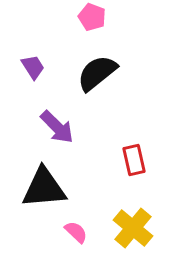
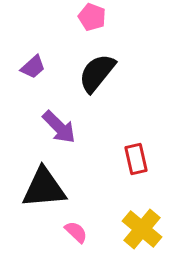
purple trapezoid: rotated 80 degrees clockwise
black semicircle: rotated 12 degrees counterclockwise
purple arrow: moved 2 px right
red rectangle: moved 2 px right, 1 px up
yellow cross: moved 9 px right, 1 px down
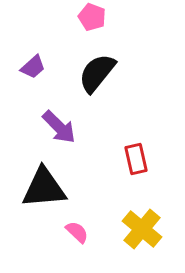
pink semicircle: moved 1 px right
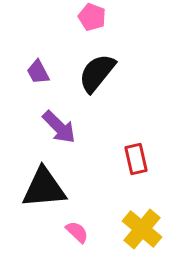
purple trapezoid: moved 5 px right, 5 px down; rotated 104 degrees clockwise
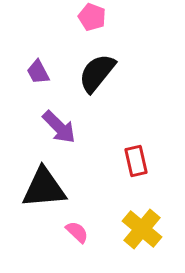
red rectangle: moved 2 px down
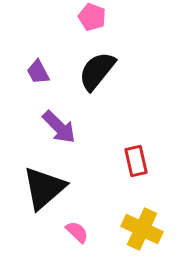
black semicircle: moved 2 px up
black triangle: rotated 36 degrees counterclockwise
yellow cross: rotated 15 degrees counterclockwise
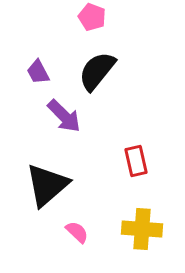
purple arrow: moved 5 px right, 11 px up
black triangle: moved 3 px right, 3 px up
yellow cross: rotated 21 degrees counterclockwise
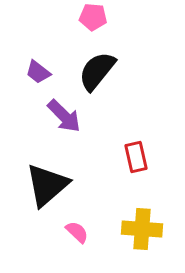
pink pentagon: moved 1 px right; rotated 16 degrees counterclockwise
purple trapezoid: rotated 24 degrees counterclockwise
red rectangle: moved 4 px up
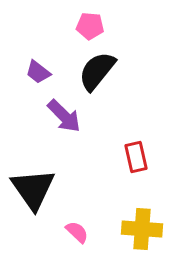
pink pentagon: moved 3 px left, 9 px down
black triangle: moved 14 px left, 4 px down; rotated 24 degrees counterclockwise
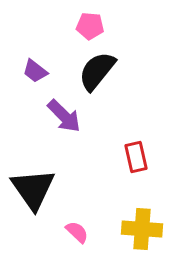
purple trapezoid: moved 3 px left, 1 px up
